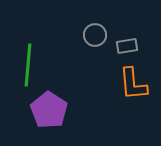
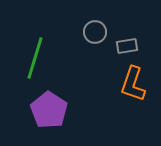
gray circle: moved 3 px up
green line: moved 7 px right, 7 px up; rotated 12 degrees clockwise
orange L-shape: rotated 24 degrees clockwise
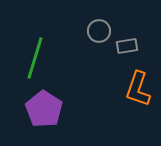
gray circle: moved 4 px right, 1 px up
orange L-shape: moved 5 px right, 5 px down
purple pentagon: moved 5 px left, 1 px up
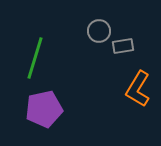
gray rectangle: moved 4 px left
orange L-shape: rotated 12 degrees clockwise
purple pentagon: rotated 27 degrees clockwise
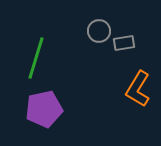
gray rectangle: moved 1 px right, 3 px up
green line: moved 1 px right
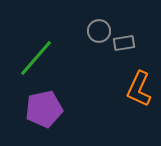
green line: rotated 24 degrees clockwise
orange L-shape: moved 1 px right; rotated 6 degrees counterclockwise
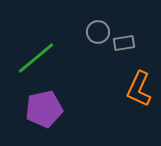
gray circle: moved 1 px left, 1 px down
green line: rotated 9 degrees clockwise
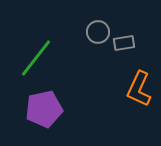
green line: rotated 12 degrees counterclockwise
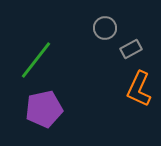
gray circle: moved 7 px right, 4 px up
gray rectangle: moved 7 px right, 6 px down; rotated 20 degrees counterclockwise
green line: moved 2 px down
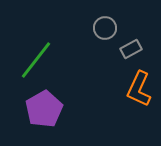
purple pentagon: rotated 18 degrees counterclockwise
